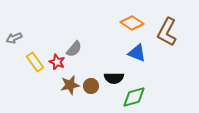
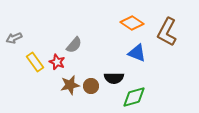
gray semicircle: moved 4 px up
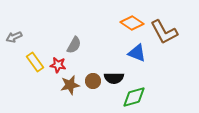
brown L-shape: moved 3 px left; rotated 56 degrees counterclockwise
gray arrow: moved 1 px up
gray semicircle: rotated 12 degrees counterclockwise
red star: moved 1 px right, 3 px down; rotated 14 degrees counterclockwise
brown circle: moved 2 px right, 5 px up
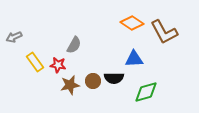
blue triangle: moved 3 px left, 6 px down; rotated 24 degrees counterclockwise
green diamond: moved 12 px right, 5 px up
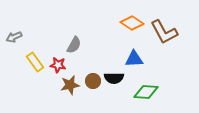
green diamond: rotated 20 degrees clockwise
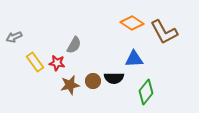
red star: moved 1 px left, 2 px up
green diamond: rotated 55 degrees counterclockwise
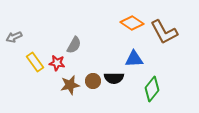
green diamond: moved 6 px right, 3 px up
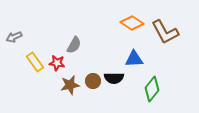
brown L-shape: moved 1 px right
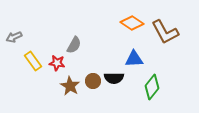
yellow rectangle: moved 2 px left, 1 px up
brown star: moved 1 px down; rotated 30 degrees counterclockwise
green diamond: moved 2 px up
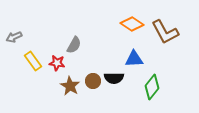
orange diamond: moved 1 px down
